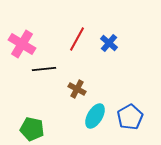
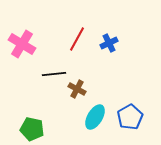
blue cross: rotated 24 degrees clockwise
black line: moved 10 px right, 5 px down
cyan ellipse: moved 1 px down
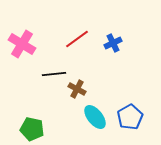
red line: rotated 25 degrees clockwise
blue cross: moved 4 px right
cyan ellipse: rotated 70 degrees counterclockwise
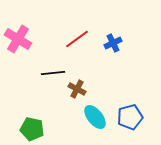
pink cross: moved 4 px left, 5 px up
black line: moved 1 px left, 1 px up
blue pentagon: rotated 15 degrees clockwise
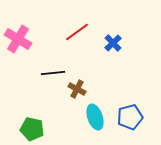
red line: moved 7 px up
blue cross: rotated 18 degrees counterclockwise
cyan ellipse: rotated 20 degrees clockwise
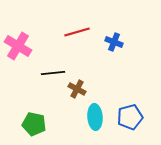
red line: rotated 20 degrees clockwise
pink cross: moved 7 px down
blue cross: moved 1 px right, 1 px up; rotated 24 degrees counterclockwise
cyan ellipse: rotated 15 degrees clockwise
green pentagon: moved 2 px right, 5 px up
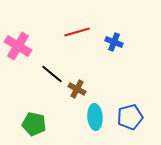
black line: moved 1 px left, 1 px down; rotated 45 degrees clockwise
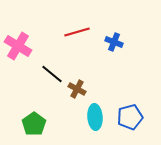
green pentagon: rotated 25 degrees clockwise
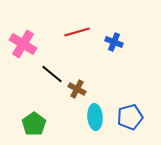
pink cross: moved 5 px right, 2 px up
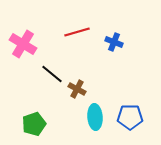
blue pentagon: rotated 15 degrees clockwise
green pentagon: rotated 15 degrees clockwise
